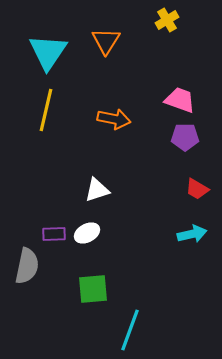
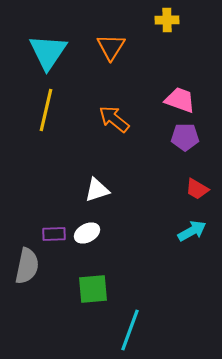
yellow cross: rotated 30 degrees clockwise
orange triangle: moved 5 px right, 6 px down
orange arrow: rotated 152 degrees counterclockwise
cyan arrow: moved 3 px up; rotated 16 degrees counterclockwise
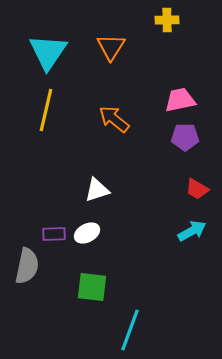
pink trapezoid: rotated 32 degrees counterclockwise
green square: moved 1 px left, 2 px up; rotated 12 degrees clockwise
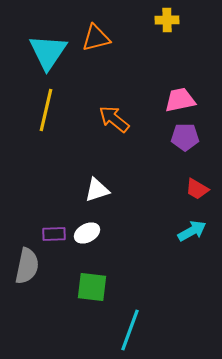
orange triangle: moved 15 px left, 9 px up; rotated 44 degrees clockwise
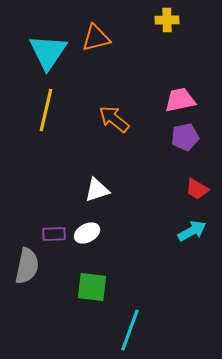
purple pentagon: rotated 12 degrees counterclockwise
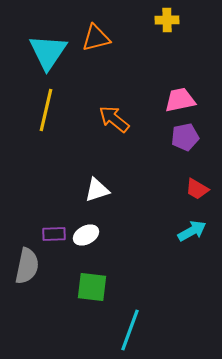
white ellipse: moved 1 px left, 2 px down
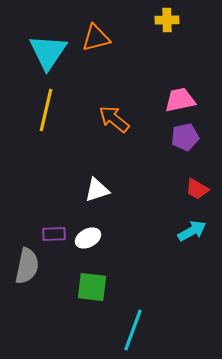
white ellipse: moved 2 px right, 3 px down
cyan line: moved 3 px right
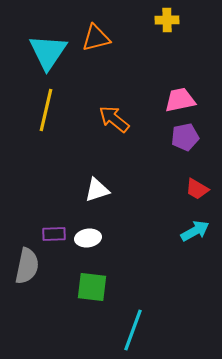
cyan arrow: moved 3 px right
white ellipse: rotated 20 degrees clockwise
